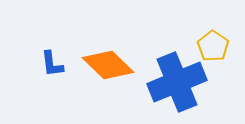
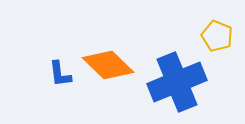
yellow pentagon: moved 4 px right, 10 px up; rotated 12 degrees counterclockwise
blue L-shape: moved 8 px right, 10 px down
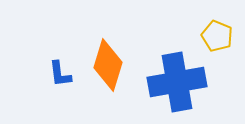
orange diamond: rotated 63 degrees clockwise
blue cross: rotated 12 degrees clockwise
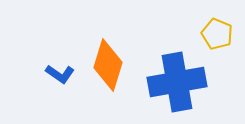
yellow pentagon: moved 2 px up
blue L-shape: rotated 48 degrees counterclockwise
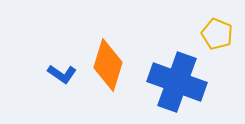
blue L-shape: moved 2 px right
blue cross: rotated 30 degrees clockwise
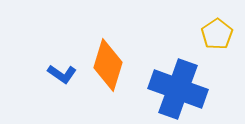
yellow pentagon: rotated 16 degrees clockwise
blue cross: moved 1 px right, 7 px down
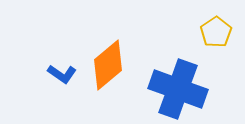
yellow pentagon: moved 1 px left, 2 px up
orange diamond: rotated 33 degrees clockwise
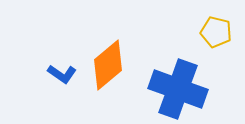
yellow pentagon: rotated 24 degrees counterclockwise
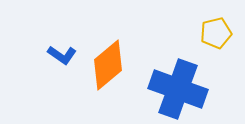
yellow pentagon: moved 1 px down; rotated 28 degrees counterclockwise
blue L-shape: moved 19 px up
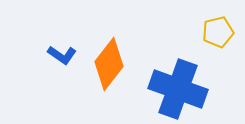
yellow pentagon: moved 2 px right, 1 px up
orange diamond: moved 1 px right, 1 px up; rotated 12 degrees counterclockwise
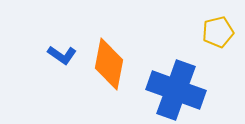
orange diamond: rotated 27 degrees counterclockwise
blue cross: moved 2 px left, 1 px down
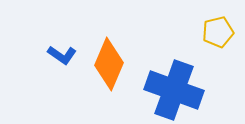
orange diamond: rotated 12 degrees clockwise
blue cross: moved 2 px left
